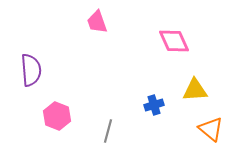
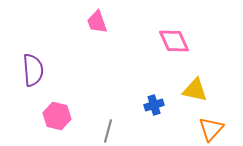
purple semicircle: moved 2 px right
yellow triangle: rotated 16 degrees clockwise
pink hexagon: rotated 8 degrees counterclockwise
orange triangle: rotated 32 degrees clockwise
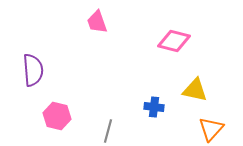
pink diamond: rotated 52 degrees counterclockwise
blue cross: moved 2 px down; rotated 24 degrees clockwise
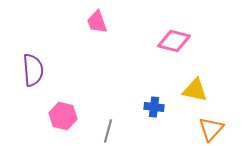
pink hexagon: moved 6 px right
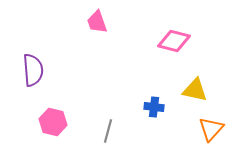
pink hexagon: moved 10 px left, 6 px down
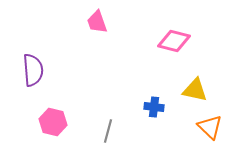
orange triangle: moved 1 px left, 2 px up; rotated 28 degrees counterclockwise
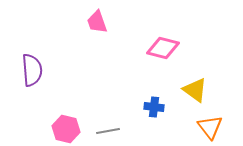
pink diamond: moved 11 px left, 7 px down
purple semicircle: moved 1 px left
yellow triangle: rotated 24 degrees clockwise
pink hexagon: moved 13 px right, 7 px down
orange triangle: rotated 8 degrees clockwise
gray line: rotated 65 degrees clockwise
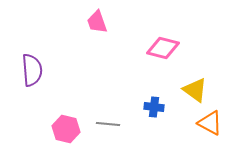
orange triangle: moved 4 px up; rotated 24 degrees counterclockwise
gray line: moved 7 px up; rotated 15 degrees clockwise
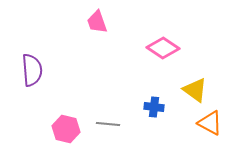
pink diamond: rotated 20 degrees clockwise
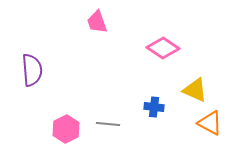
yellow triangle: rotated 12 degrees counterclockwise
pink hexagon: rotated 20 degrees clockwise
